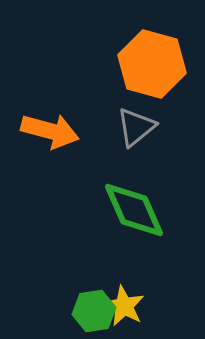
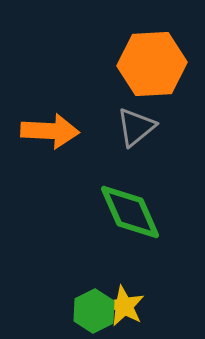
orange hexagon: rotated 18 degrees counterclockwise
orange arrow: rotated 12 degrees counterclockwise
green diamond: moved 4 px left, 2 px down
green hexagon: rotated 18 degrees counterclockwise
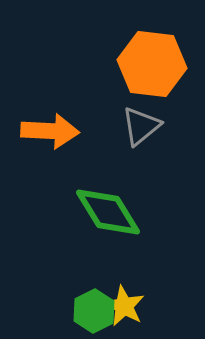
orange hexagon: rotated 10 degrees clockwise
gray triangle: moved 5 px right, 1 px up
green diamond: moved 22 px left; rotated 8 degrees counterclockwise
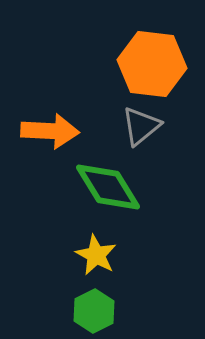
green diamond: moved 25 px up
yellow star: moved 28 px left, 51 px up
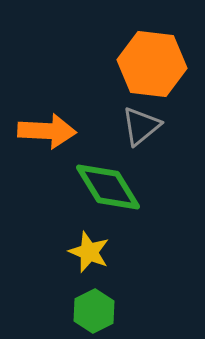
orange arrow: moved 3 px left
yellow star: moved 7 px left, 3 px up; rotated 6 degrees counterclockwise
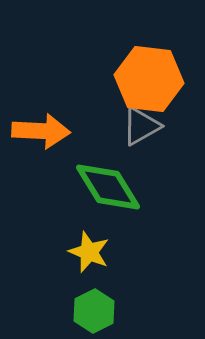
orange hexagon: moved 3 px left, 15 px down
gray triangle: rotated 9 degrees clockwise
orange arrow: moved 6 px left
